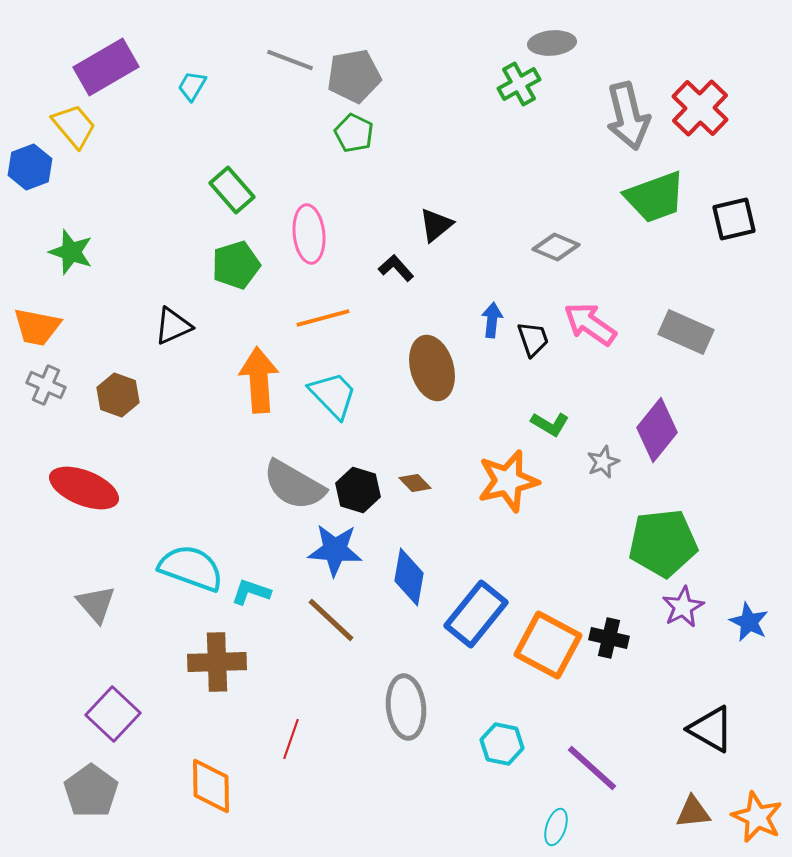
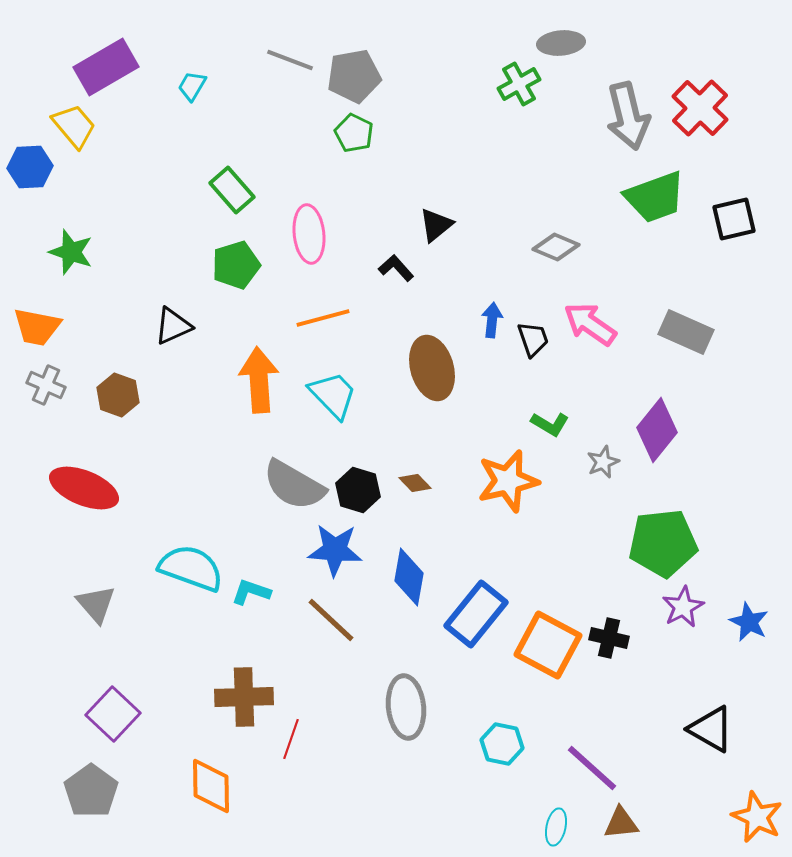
gray ellipse at (552, 43): moved 9 px right
blue hexagon at (30, 167): rotated 18 degrees clockwise
brown cross at (217, 662): moved 27 px right, 35 px down
brown triangle at (693, 812): moved 72 px left, 11 px down
cyan ellipse at (556, 827): rotated 6 degrees counterclockwise
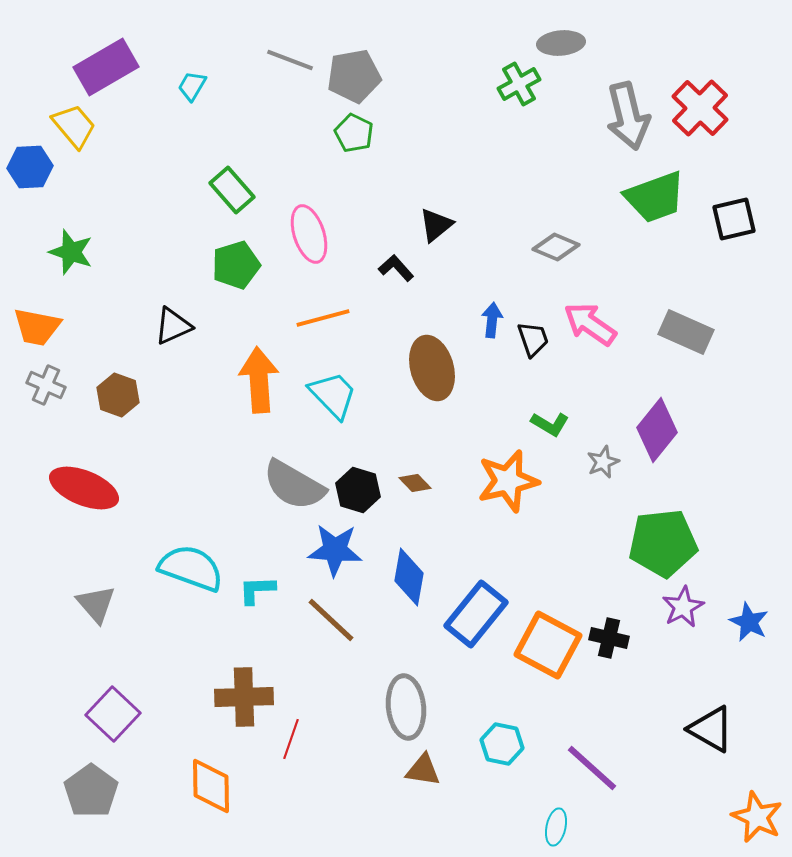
pink ellipse at (309, 234): rotated 12 degrees counterclockwise
cyan L-shape at (251, 592): moved 6 px right, 2 px up; rotated 21 degrees counterclockwise
brown triangle at (621, 823): moved 198 px left, 53 px up; rotated 15 degrees clockwise
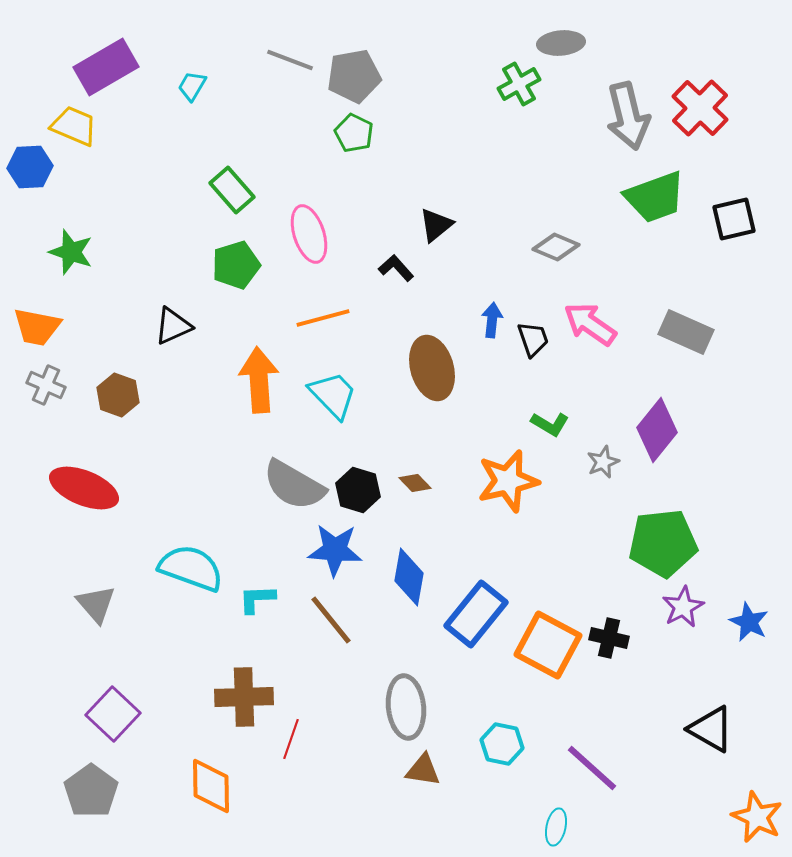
yellow trapezoid at (74, 126): rotated 27 degrees counterclockwise
cyan L-shape at (257, 590): moved 9 px down
brown line at (331, 620): rotated 8 degrees clockwise
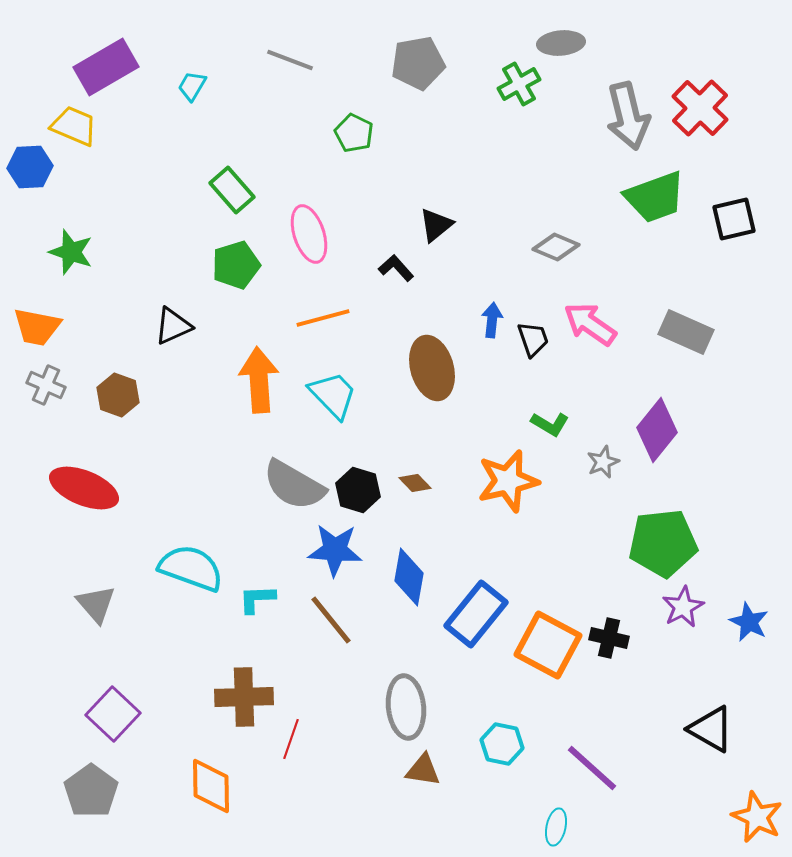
gray pentagon at (354, 76): moved 64 px right, 13 px up
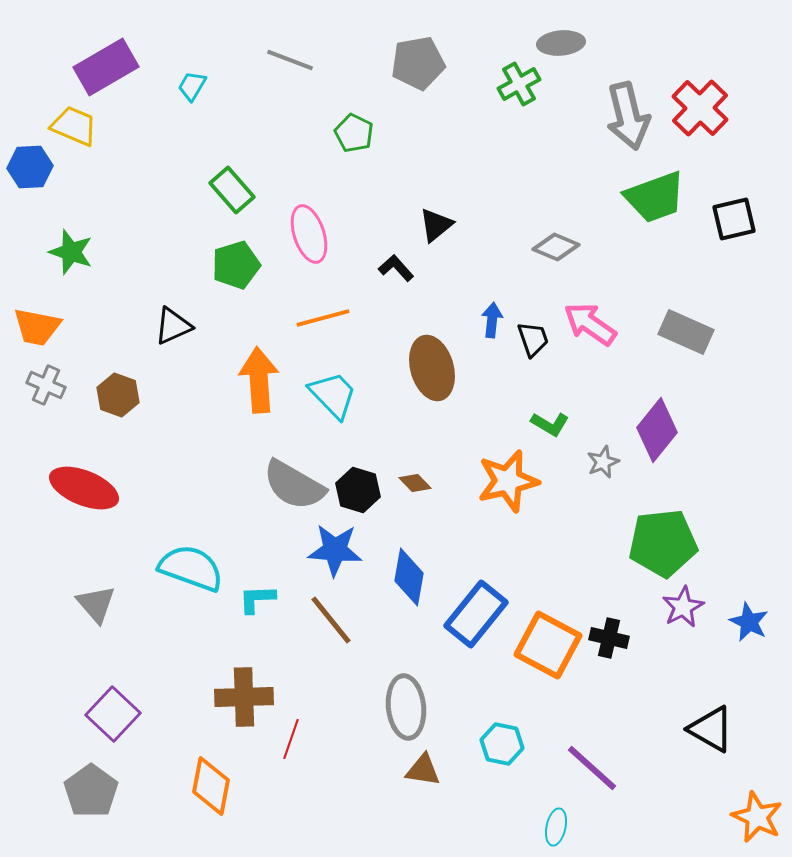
orange diamond at (211, 786): rotated 12 degrees clockwise
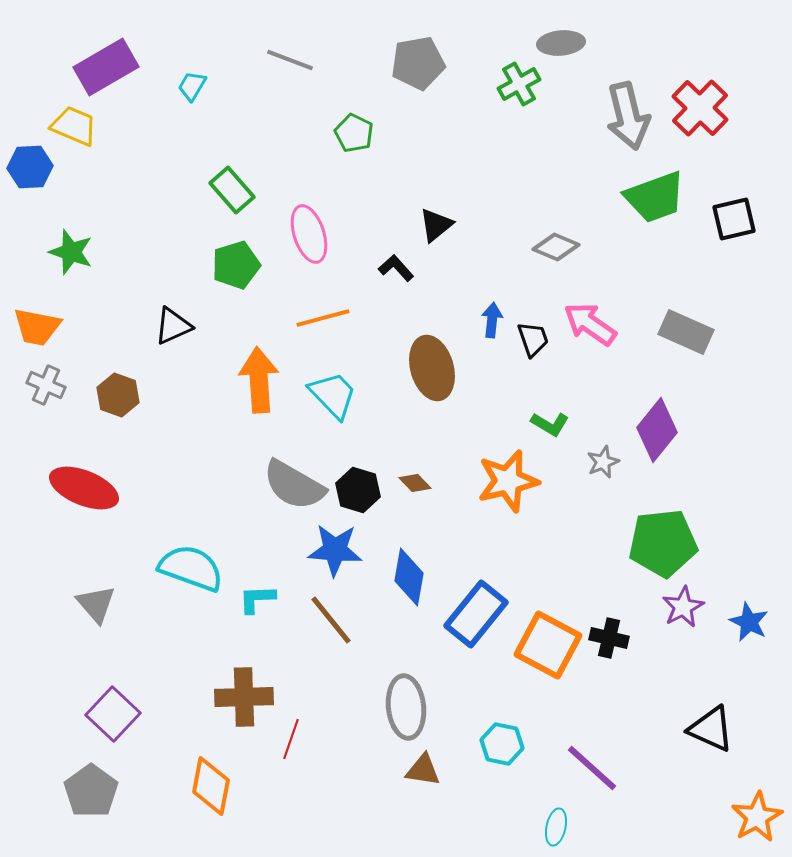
black triangle at (711, 729): rotated 6 degrees counterclockwise
orange star at (757, 817): rotated 18 degrees clockwise
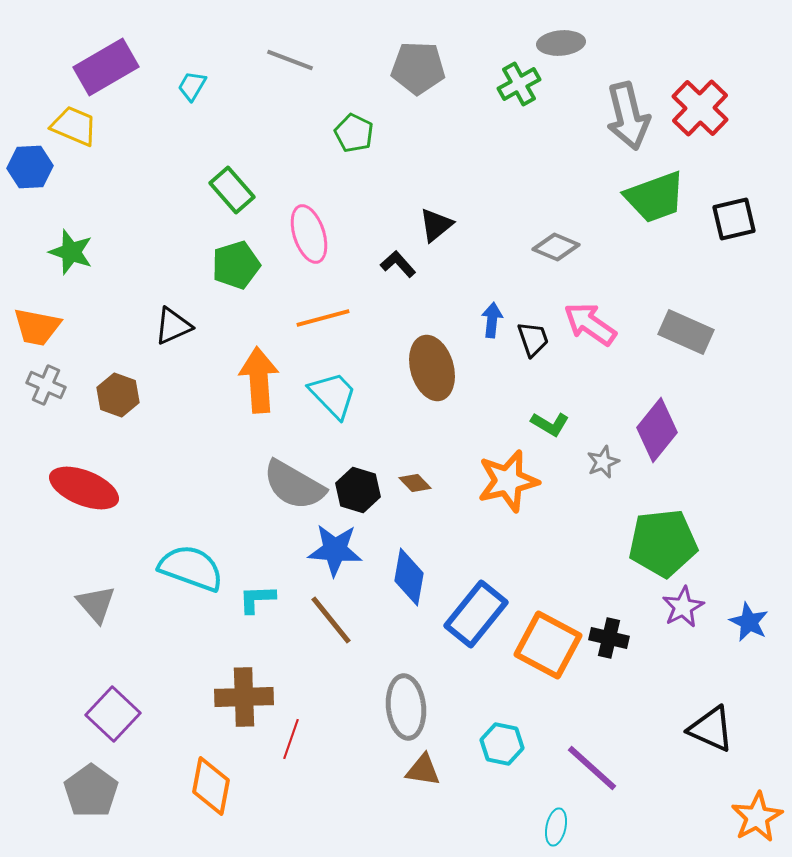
gray pentagon at (418, 63): moved 5 px down; rotated 12 degrees clockwise
black L-shape at (396, 268): moved 2 px right, 4 px up
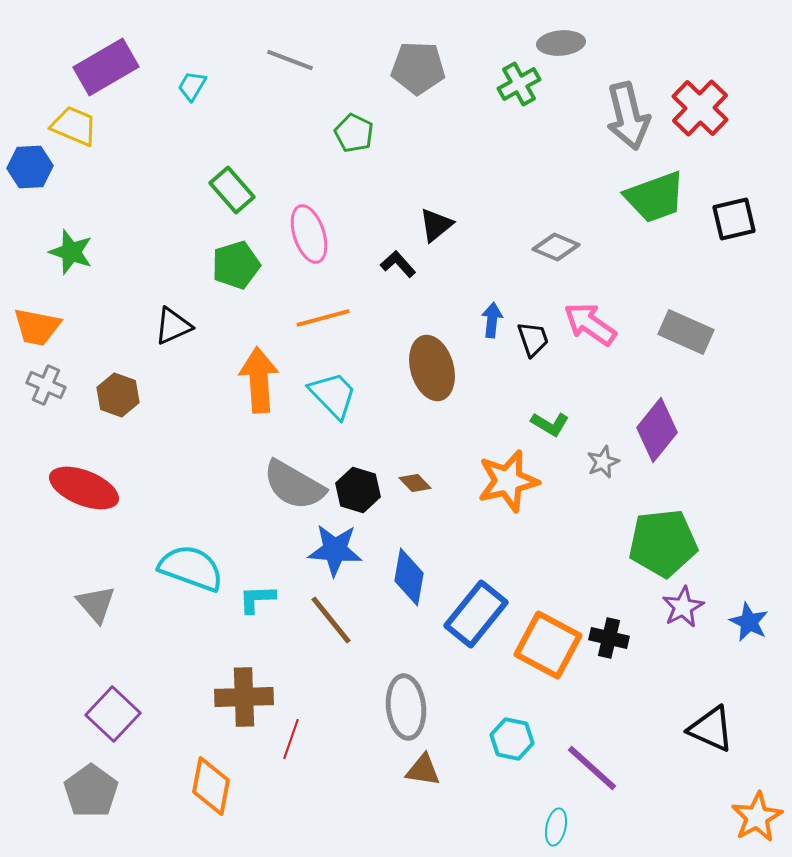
cyan hexagon at (502, 744): moved 10 px right, 5 px up
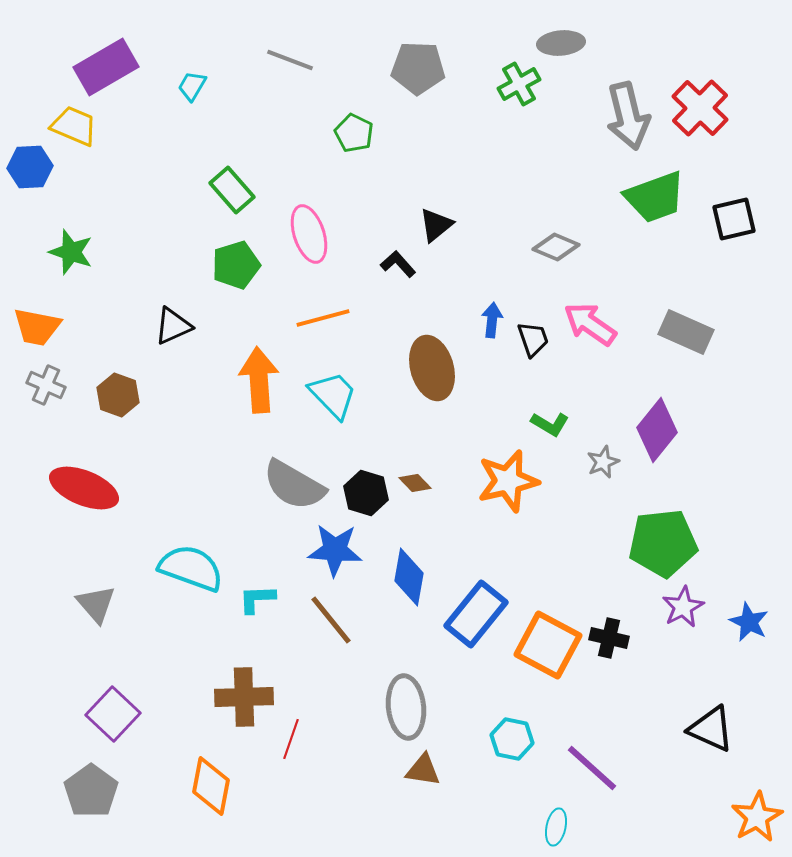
black hexagon at (358, 490): moved 8 px right, 3 px down
